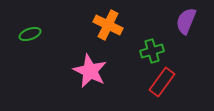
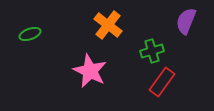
orange cross: rotated 12 degrees clockwise
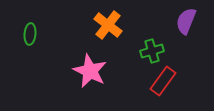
green ellipse: rotated 65 degrees counterclockwise
red rectangle: moved 1 px right, 1 px up
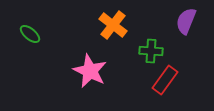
orange cross: moved 5 px right
green ellipse: rotated 55 degrees counterclockwise
green cross: moved 1 px left; rotated 20 degrees clockwise
red rectangle: moved 2 px right, 1 px up
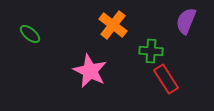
red rectangle: moved 1 px right, 1 px up; rotated 68 degrees counterclockwise
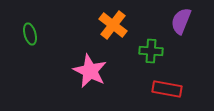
purple semicircle: moved 5 px left
green ellipse: rotated 35 degrees clockwise
red rectangle: moved 1 px right, 10 px down; rotated 48 degrees counterclockwise
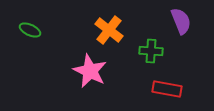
purple semicircle: rotated 136 degrees clockwise
orange cross: moved 4 px left, 5 px down
green ellipse: moved 4 px up; rotated 50 degrees counterclockwise
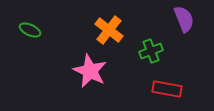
purple semicircle: moved 3 px right, 2 px up
green cross: rotated 25 degrees counterclockwise
